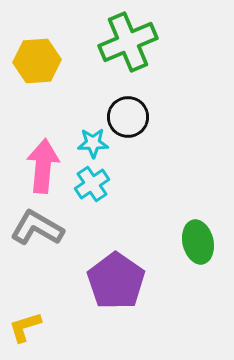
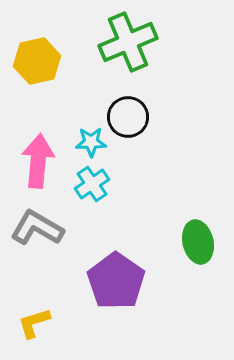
yellow hexagon: rotated 9 degrees counterclockwise
cyan star: moved 2 px left, 1 px up
pink arrow: moved 5 px left, 5 px up
yellow L-shape: moved 9 px right, 4 px up
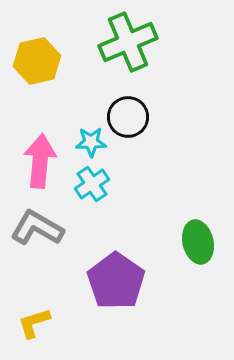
pink arrow: moved 2 px right
